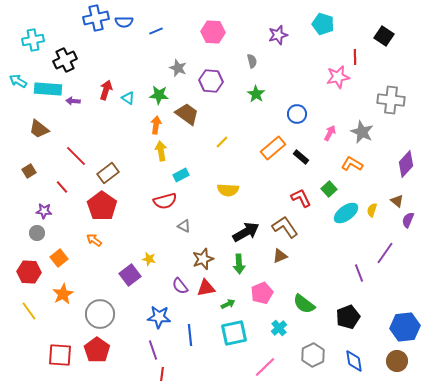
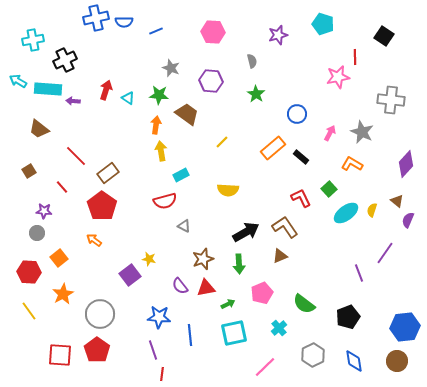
gray star at (178, 68): moved 7 px left
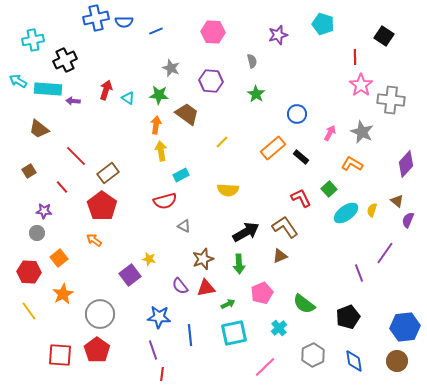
pink star at (338, 77): moved 23 px right, 8 px down; rotated 25 degrees counterclockwise
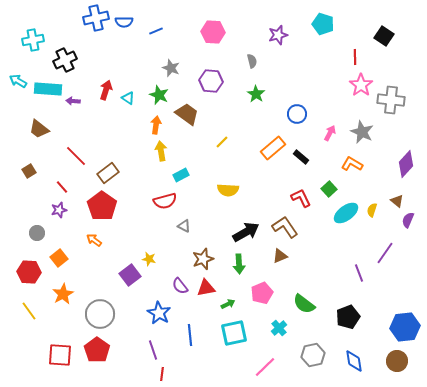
green star at (159, 95): rotated 18 degrees clockwise
purple star at (44, 211): moved 15 px right, 1 px up; rotated 21 degrees counterclockwise
blue star at (159, 317): moved 4 px up; rotated 25 degrees clockwise
gray hexagon at (313, 355): rotated 15 degrees clockwise
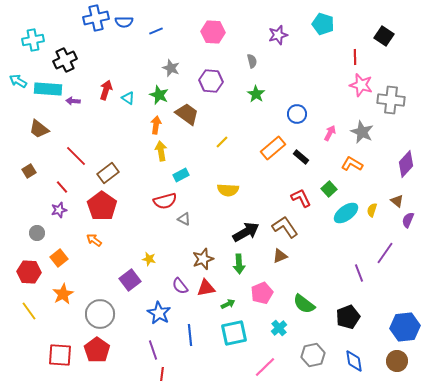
pink star at (361, 85): rotated 20 degrees counterclockwise
gray triangle at (184, 226): moved 7 px up
purple square at (130, 275): moved 5 px down
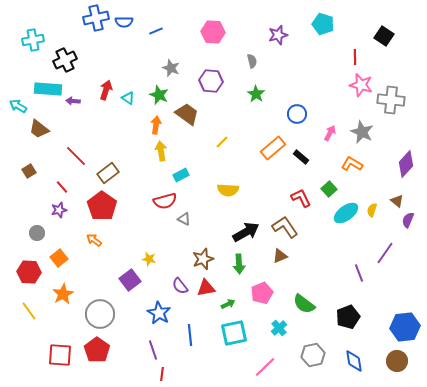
cyan arrow at (18, 81): moved 25 px down
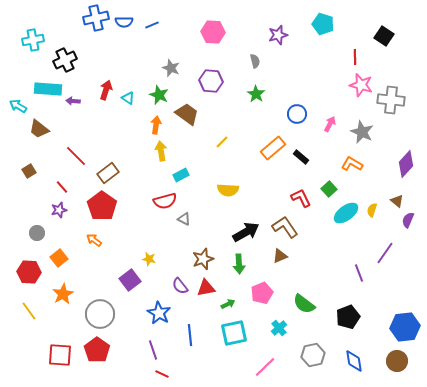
blue line at (156, 31): moved 4 px left, 6 px up
gray semicircle at (252, 61): moved 3 px right
pink arrow at (330, 133): moved 9 px up
red line at (162, 374): rotated 72 degrees counterclockwise
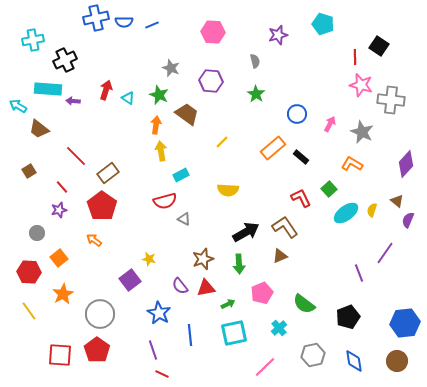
black square at (384, 36): moved 5 px left, 10 px down
blue hexagon at (405, 327): moved 4 px up
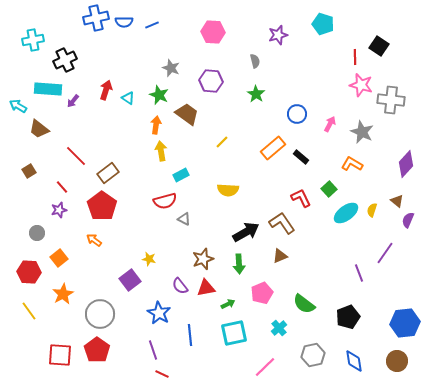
purple arrow at (73, 101): rotated 56 degrees counterclockwise
brown L-shape at (285, 227): moved 3 px left, 4 px up
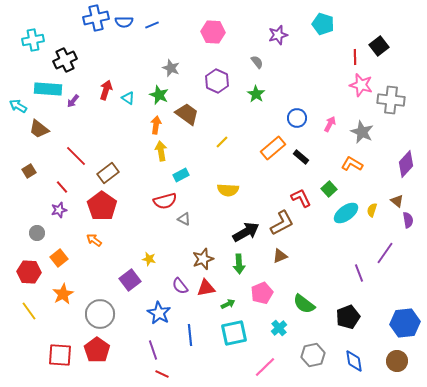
black square at (379, 46): rotated 18 degrees clockwise
gray semicircle at (255, 61): moved 2 px right, 1 px down; rotated 24 degrees counterclockwise
purple hexagon at (211, 81): moved 6 px right; rotated 20 degrees clockwise
blue circle at (297, 114): moved 4 px down
purple semicircle at (408, 220): rotated 147 degrees clockwise
brown L-shape at (282, 223): rotated 96 degrees clockwise
